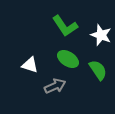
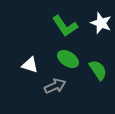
white star: moved 12 px up
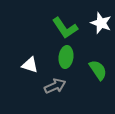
green L-shape: moved 2 px down
green ellipse: moved 2 px left, 2 px up; rotated 65 degrees clockwise
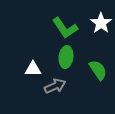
white star: rotated 15 degrees clockwise
white triangle: moved 3 px right, 4 px down; rotated 18 degrees counterclockwise
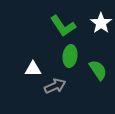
green L-shape: moved 2 px left, 2 px up
green ellipse: moved 4 px right, 1 px up
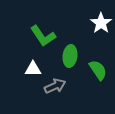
green L-shape: moved 20 px left, 10 px down
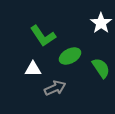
green ellipse: rotated 55 degrees clockwise
green semicircle: moved 3 px right, 2 px up
gray arrow: moved 2 px down
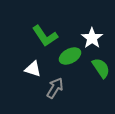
white star: moved 9 px left, 15 px down
green L-shape: moved 2 px right
white triangle: rotated 18 degrees clockwise
gray arrow: rotated 35 degrees counterclockwise
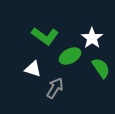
green L-shape: rotated 20 degrees counterclockwise
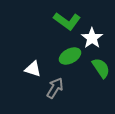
green L-shape: moved 22 px right, 15 px up
